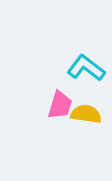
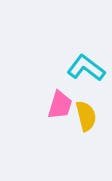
yellow semicircle: moved 2 px down; rotated 68 degrees clockwise
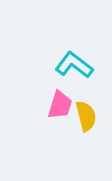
cyan L-shape: moved 12 px left, 3 px up
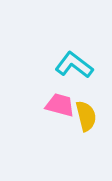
pink trapezoid: rotated 92 degrees counterclockwise
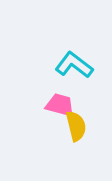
yellow semicircle: moved 10 px left, 10 px down
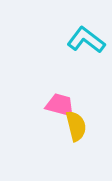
cyan L-shape: moved 12 px right, 25 px up
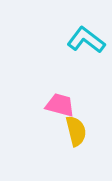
yellow semicircle: moved 5 px down
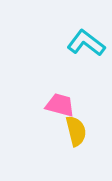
cyan L-shape: moved 3 px down
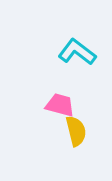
cyan L-shape: moved 9 px left, 9 px down
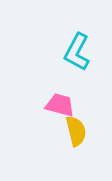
cyan L-shape: rotated 99 degrees counterclockwise
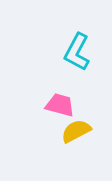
yellow semicircle: rotated 104 degrees counterclockwise
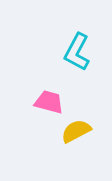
pink trapezoid: moved 11 px left, 3 px up
